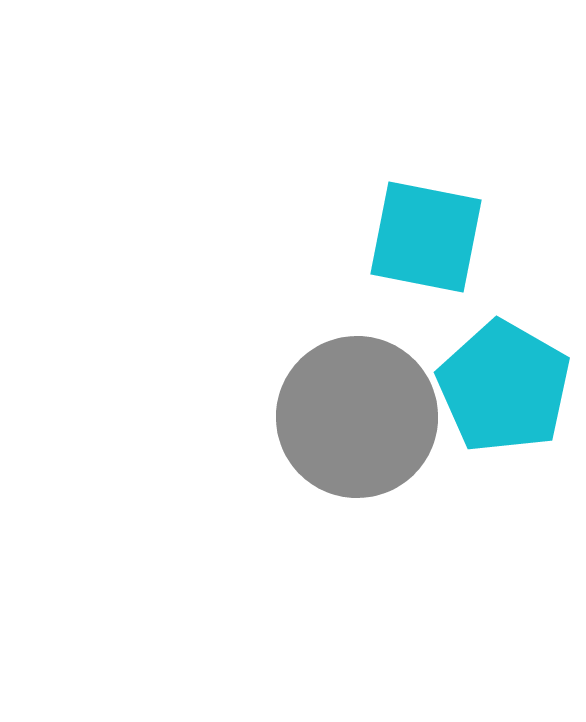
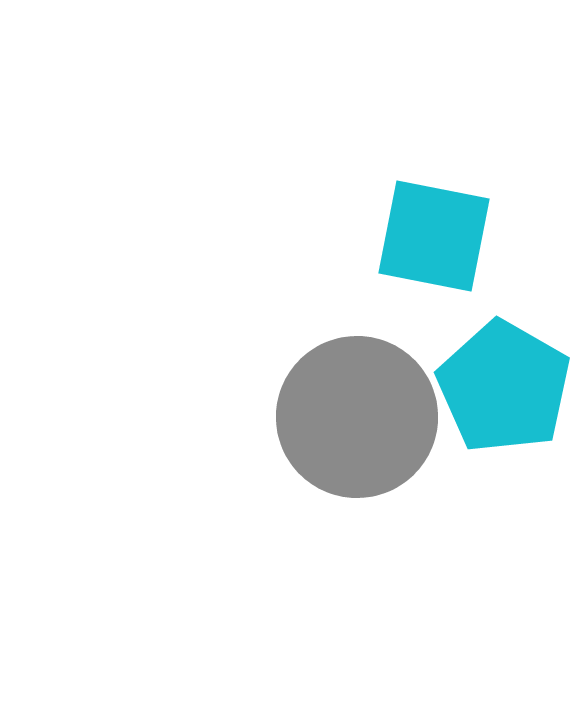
cyan square: moved 8 px right, 1 px up
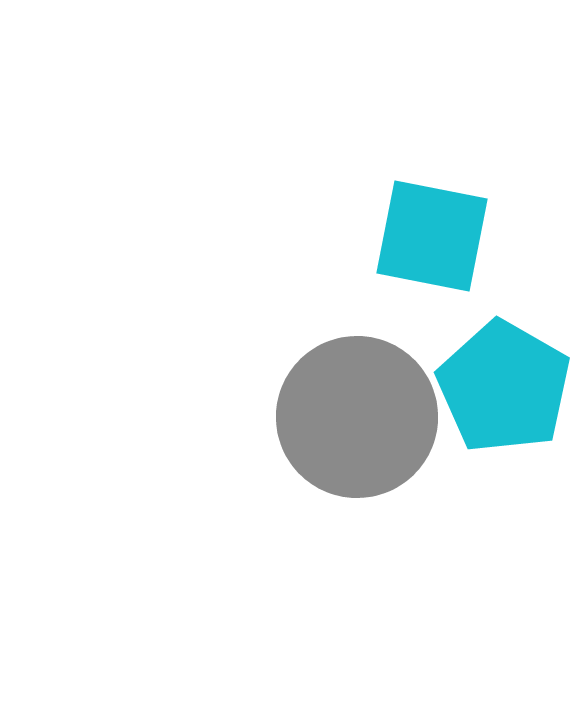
cyan square: moved 2 px left
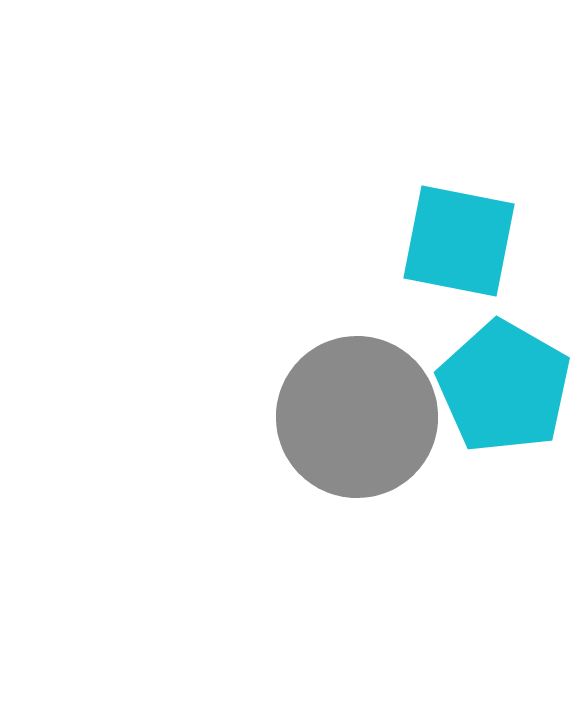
cyan square: moved 27 px right, 5 px down
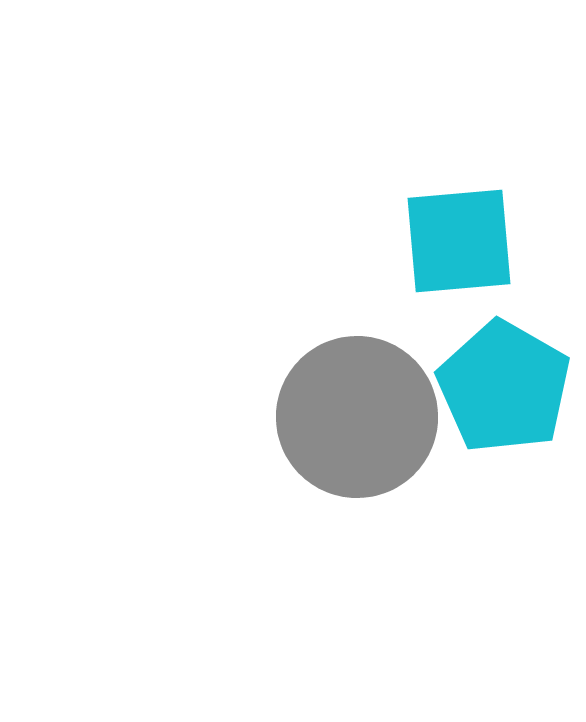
cyan square: rotated 16 degrees counterclockwise
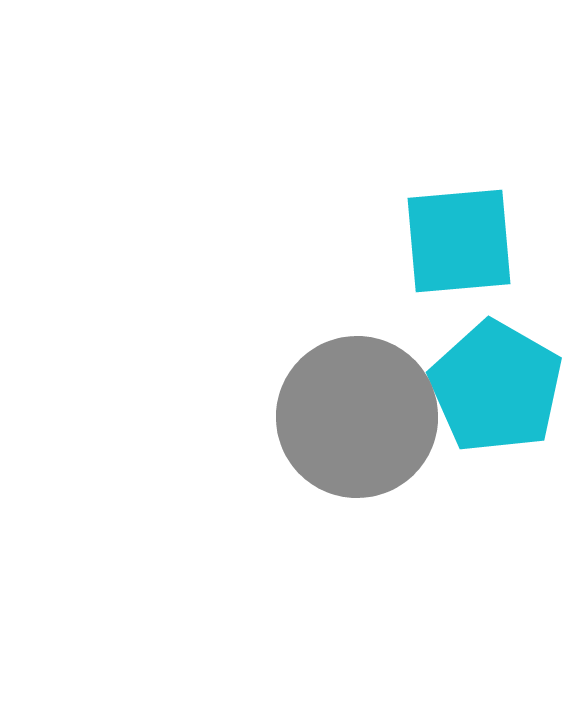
cyan pentagon: moved 8 px left
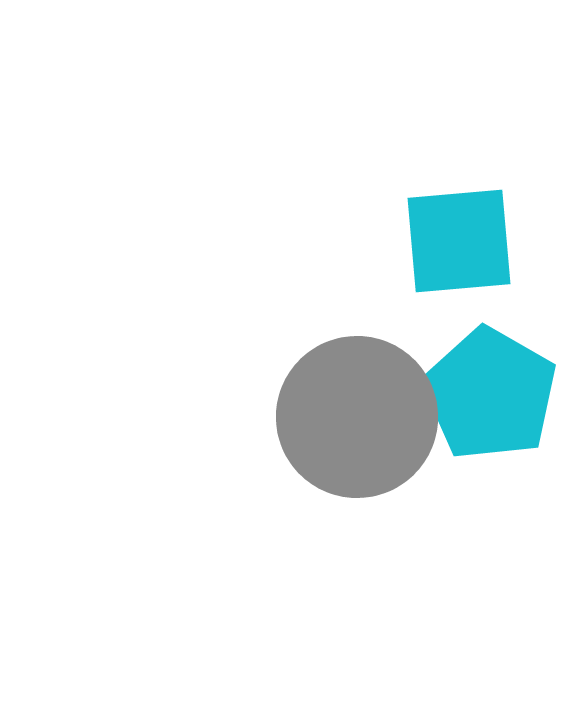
cyan pentagon: moved 6 px left, 7 px down
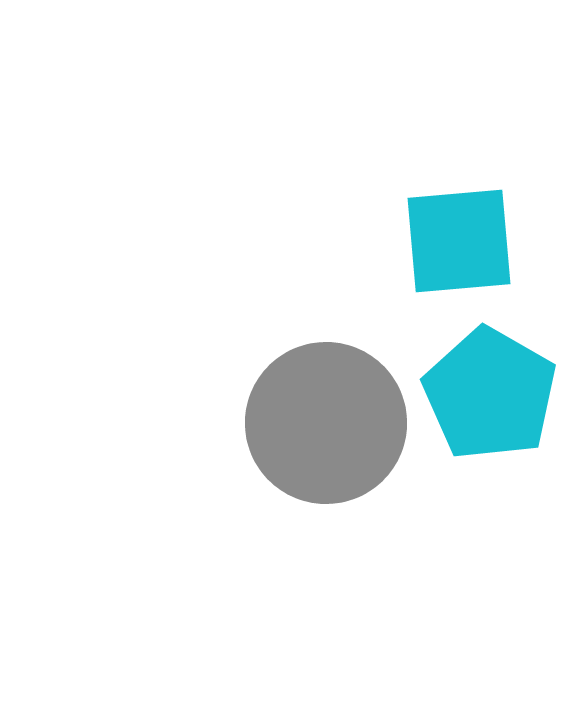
gray circle: moved 31 px left, 6 px down
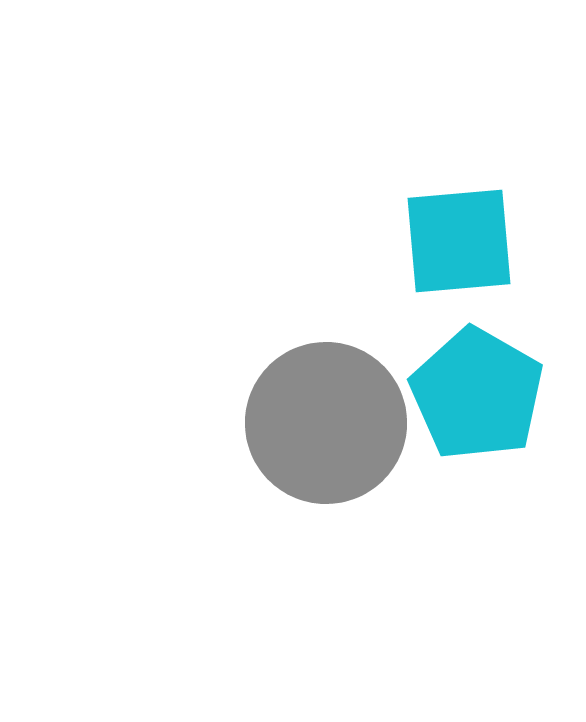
cyan pentagon: moved 13 px left
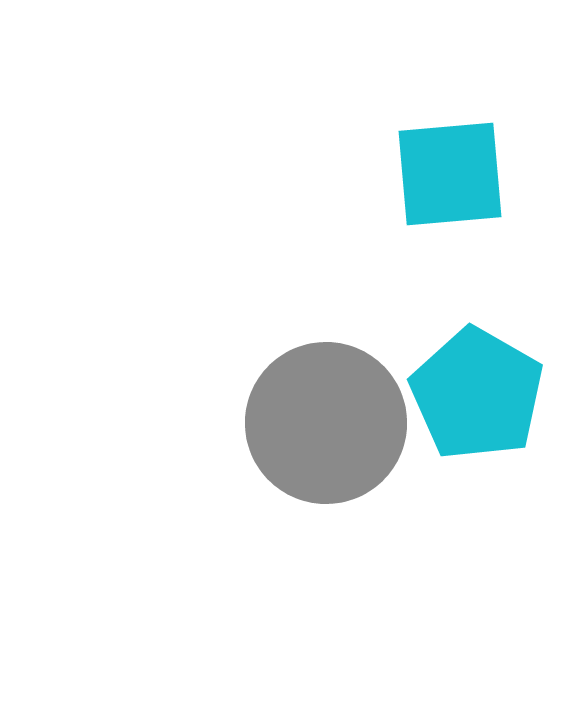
cyan square: moved 9 px left, 67 px up
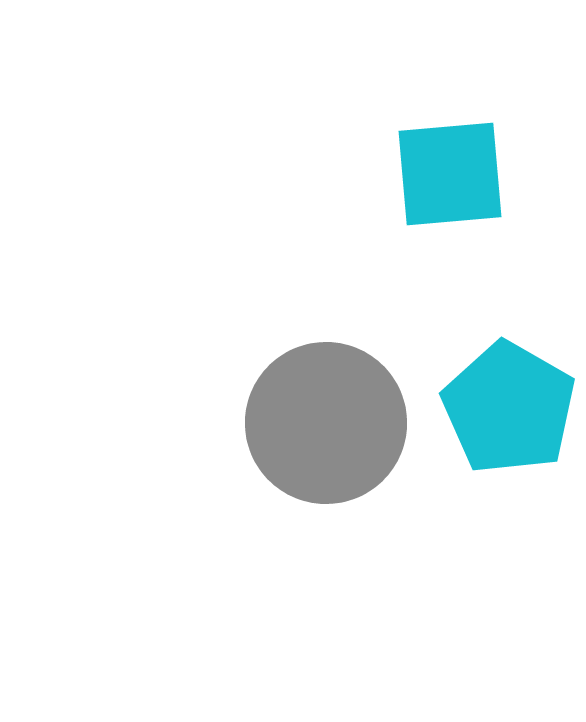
cyan pentagon: moved 32 px right, 14 px down
